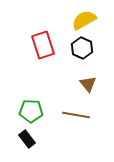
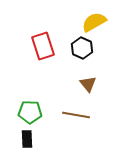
yellow semicircle: moved 10 px right, 2 px down
red rectangle: moved 1 px down
green pentagon: moved 1 px left, 1 px down
black rectangle: rotated 36 degrees clockwise
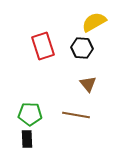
black hexagon: rotated 20 degrees counterclockwise
green pentagon: moved 2 px down
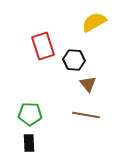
black hexagon: moved 8 px left, 12 px down
brown line: moved 10 px right
black rectangle: moved 2 px right, 4 px down
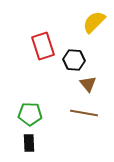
yellow semicircle: rotated 15 degrees counterclockwise
brown line: moved 2 px left, 2 px up
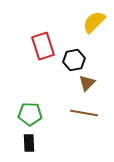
black hexagon: rotated 15 degrees counterclockwise
brown triangle: moved 1 px left, 1 px up; rotated 24 degrees clockwise
